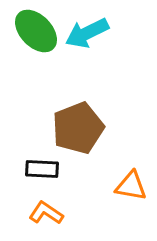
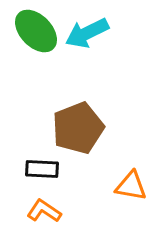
orange L-shape: moved 2 px left, 2 px up
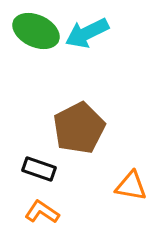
green ellipse: rotated 21 degrees counterclockwise
brown pentagon: moved 1 px right; rotated 6 degrees counterclockwise
black rectangle: moved 3 px left; rotated 16 degrees clockwise
orange L-shape: moved 2 px left, 1 px down
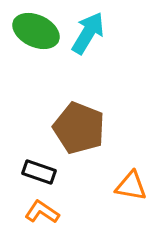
cyan arrow: moved 1 px right; rotated 147 degrees clockwise
brown pentagon: rotated 24 degrees counterclockwise
black rectangle: moved 3 px down
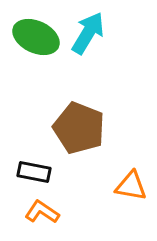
green ellipse: moved 6 px down
black rectangle: moved 5 px left; rotated 8 degrees counterclockwise
